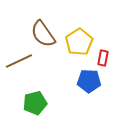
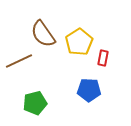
blue pentagon: moved 9 px down
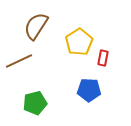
brown semicircle: moved 7 px left, 8 px up; rotated 68 degrees clockwise
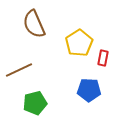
brown semicircle: moved 2 px left, 2 px up; rotated 56 degrees counterclockwise
yellow pentagon: moved 1 px down
brown line: moved 9 px down
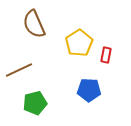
red rectangle: moved 3 px right, 3 px up
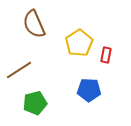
brown line: rotated 8 degrees counterclockwise
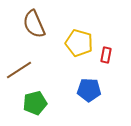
yellow pentagon: rotated 24 degrees counterclockwise
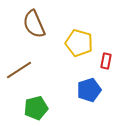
red rectangle: moved 6 px down
blue pentagon: rotated 20 degrees counterclockwise
green pentagon: moved 1 px right, 5 px down
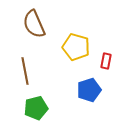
yellow pentagon: moved 3 px left, 4 px down
brown line: moved 6 px right, 1 px down; rotated 68 degrees counterclockwise
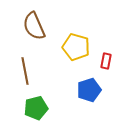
brown semicircle: moved 2 px down
